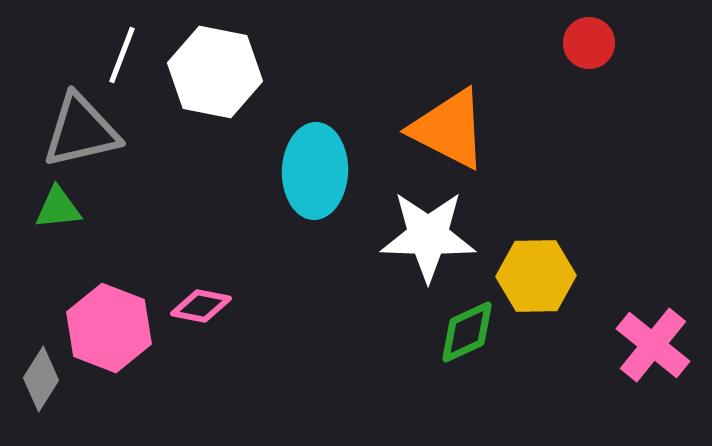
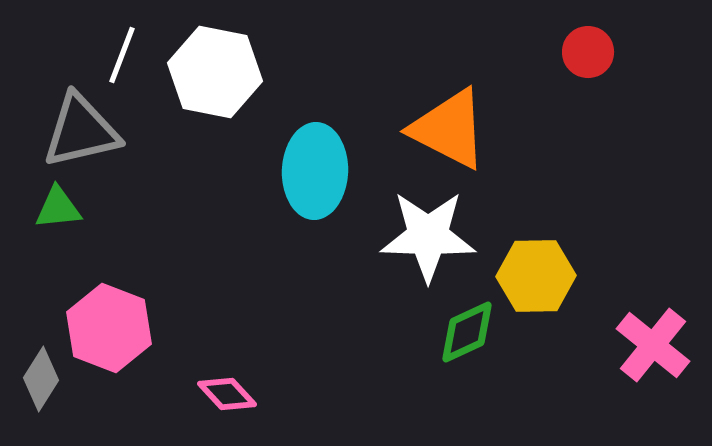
red circle: moved 1 px left, 9 px down
pink diamond: moved 26 px right, 88 px down; rotated 36 degrees clockwise
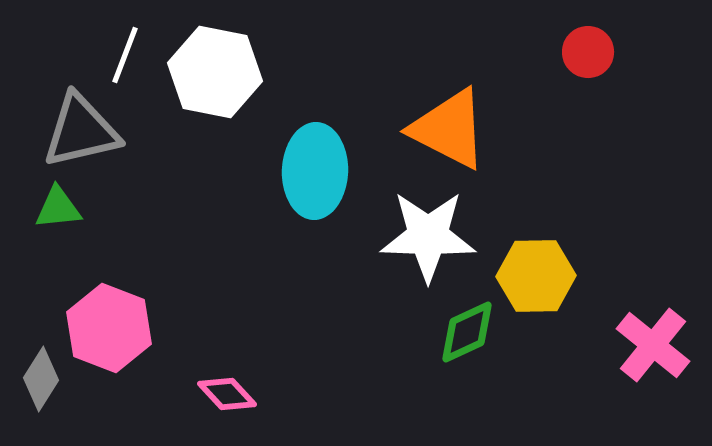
white line: moved 3 px right
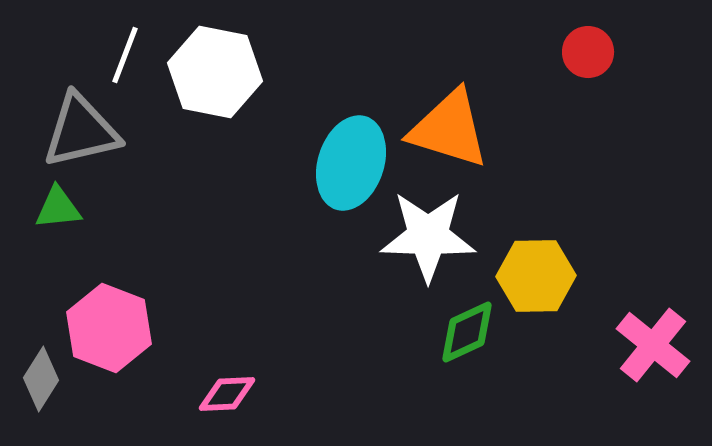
orange triangle: rotated 10 degrees counterclockwise
cyan ellipse: moved 36 px right, 8 px up; rotated 16 degrees clockwise
pink diamond: rotated 50 degrees counterclockwise
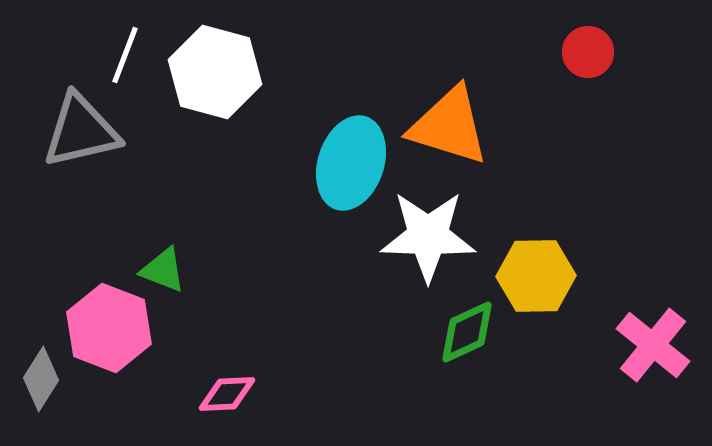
white hexagon: rotated 4 degrees clockwise
orange triangle: moved 3 px up
green triangle: moved 105 px right, 62 px down; rotated 27 degrees clockwise
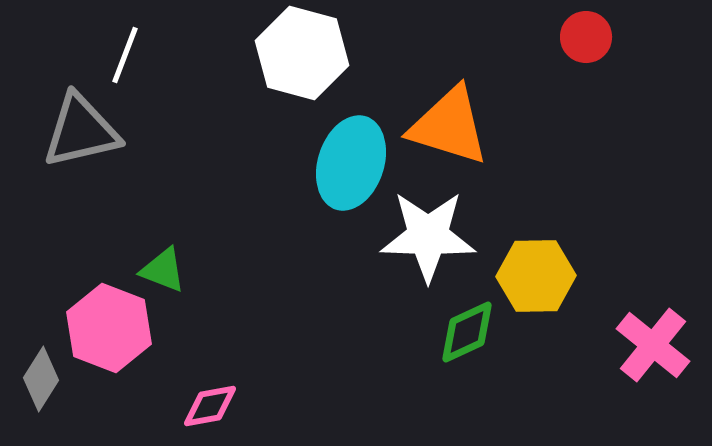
red circle: moved 2 px left, 15 px up
white hexagon: moved 87 px right, 19 px up
pink diamond: moved 17 px left, 12 px down; rotated 8 degrees counterclockwise
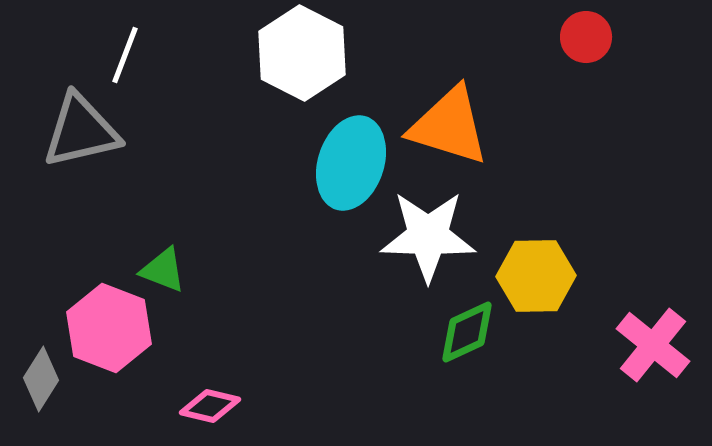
white hexagon: rotated 12 degrees clockwise
pink diamond: rotated 24 degrees clockwise
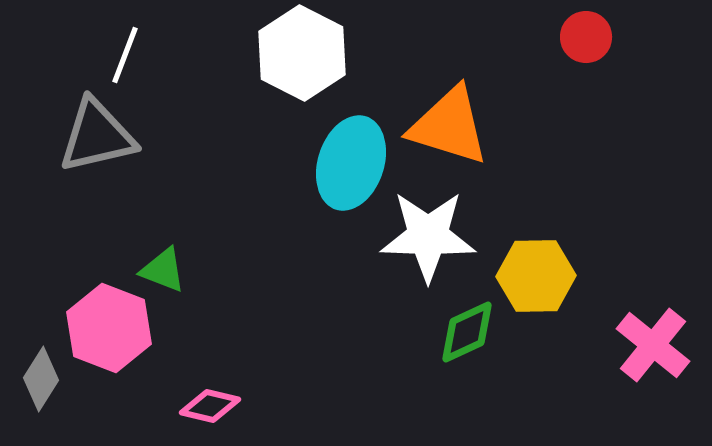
gray triangle: moved 16 px right, 5 px down
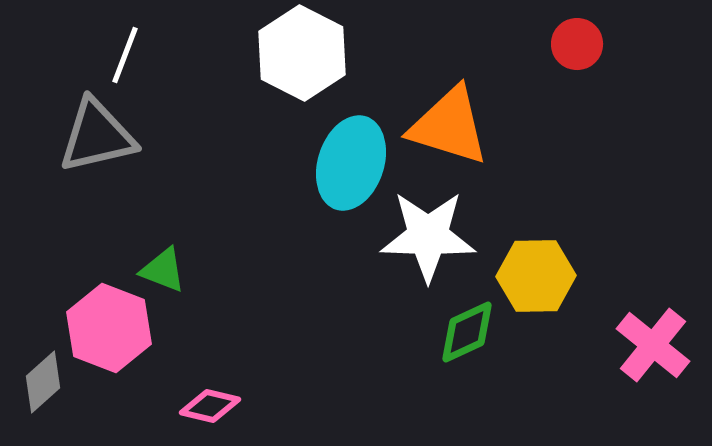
red circle: moved 9 px left, 7 px down
gray diamond: moved 2 px right, 3 px down; rotated 16 degrees clockwise
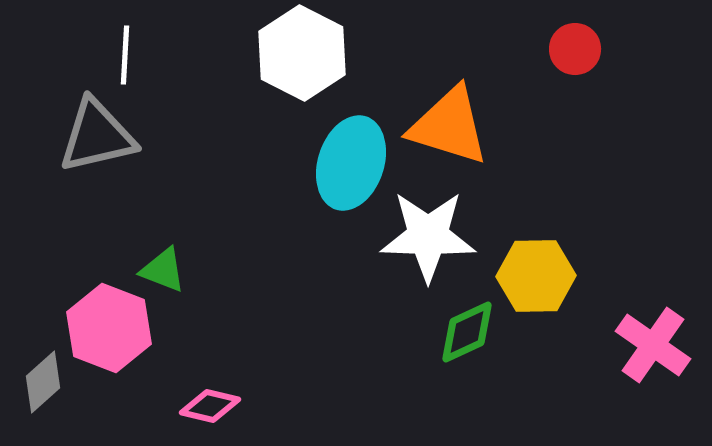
red circle: moved 2 px left, 5 px down
white line: rotated 18 degrees counterclockwise
pink cross: rotated 4 degrees counterclockwise
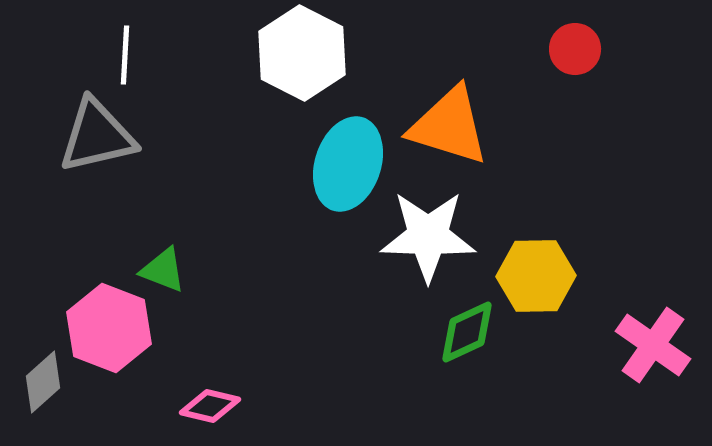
cyan ellipse: moved 3 px left, 1 px down
